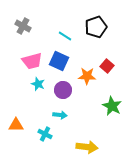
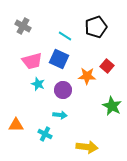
blue square: moved 2 px up
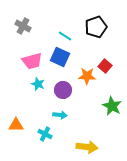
blue square: moved 1 px right, 2 px up
red square: moved 2 px left
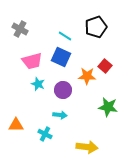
gray cross: moved 3 px left, 3 px down
blue square: moved 1 px right
green star: moved 4 px left, 1 px down; rotated 18 degrees counterclockwise
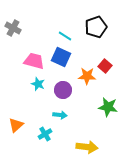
gray cross: moved 7 px left, 1 px up
pink trapezoid: moved 2 px right; rotated 150 degrees counterclockwise
orange triangle: rotated 42 degrees counterclockwise
cyan cross: rotated 32 degrees clockwise
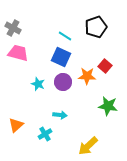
pink trapezoid: moved 16 px left, 8 px up
purple circle: moved 8 px up
green star: moved 1 px up
yellow arrow: moved 1 px right, 1 px up; rotated 130 degrees clockwise
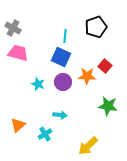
cyan line: rotated 64 degrees clockwise
orange triangle: moved 2 px right
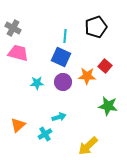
cyan star: moved 1 px left, 1 px up; rotated 24 degrees counterclockwise
cyan arrow: moved 1 px left, 2 px down; rotated 24 degrees counterclockwise
